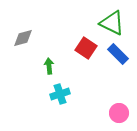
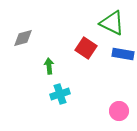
blue rectangle: moved 5 px right; rotated 35 degrees counterclockwise
pink circle: moved 2 px up
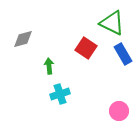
gray diamond: moved 1 px down
blue rectangle: rotated 50 degrees clockwise
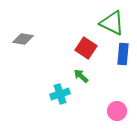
gray diamond: rotated 25 degrees clockwise
blue rectangle: rotated 35 degrees clockwise
green arrow: moved 32 px right, 10 px down; rotated 42 degrees counterclockwise
pink circle: moved 2 px left
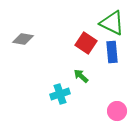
red square: moved 5 px up
blue rectangle: moved 11 px left, 2 px up; rotated 10 degrees counterclockwise
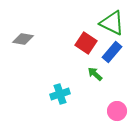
blue rectangle: rotated 45 degrees clockwise
green arrow: moved 14 px right, 2 px up
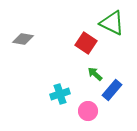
blue rectangle: moved 38 px down
pink circle: moved 29 px left
